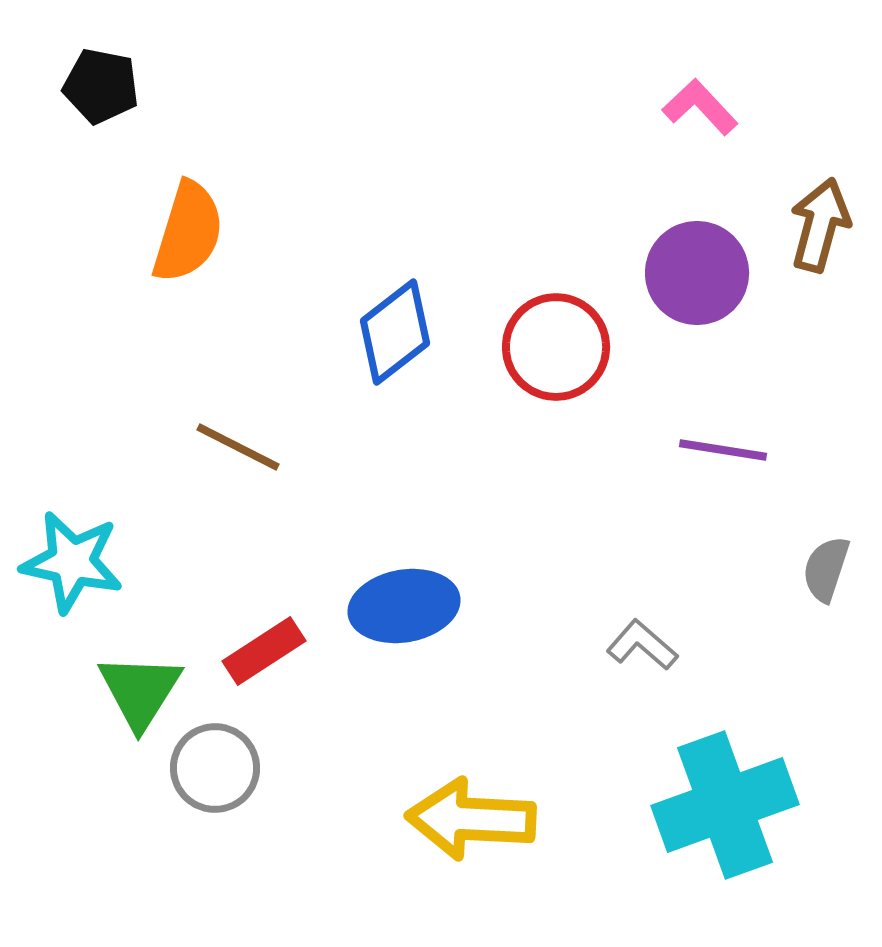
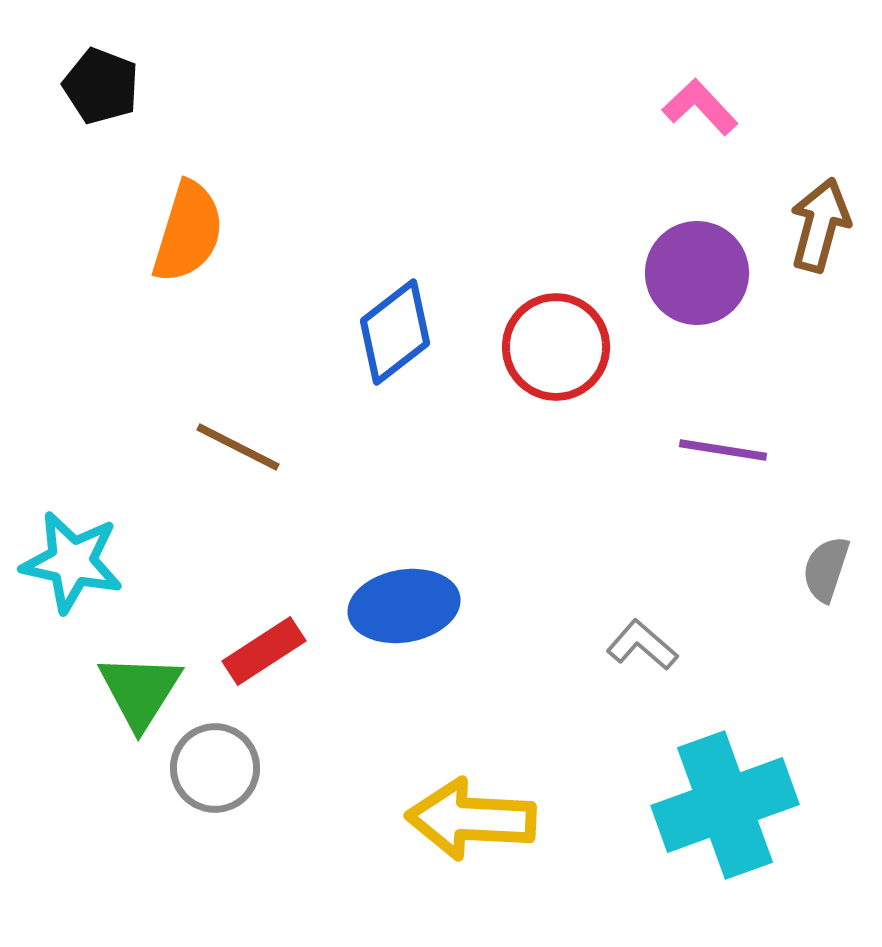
black pentagon: rotated 10 degrees clockwise
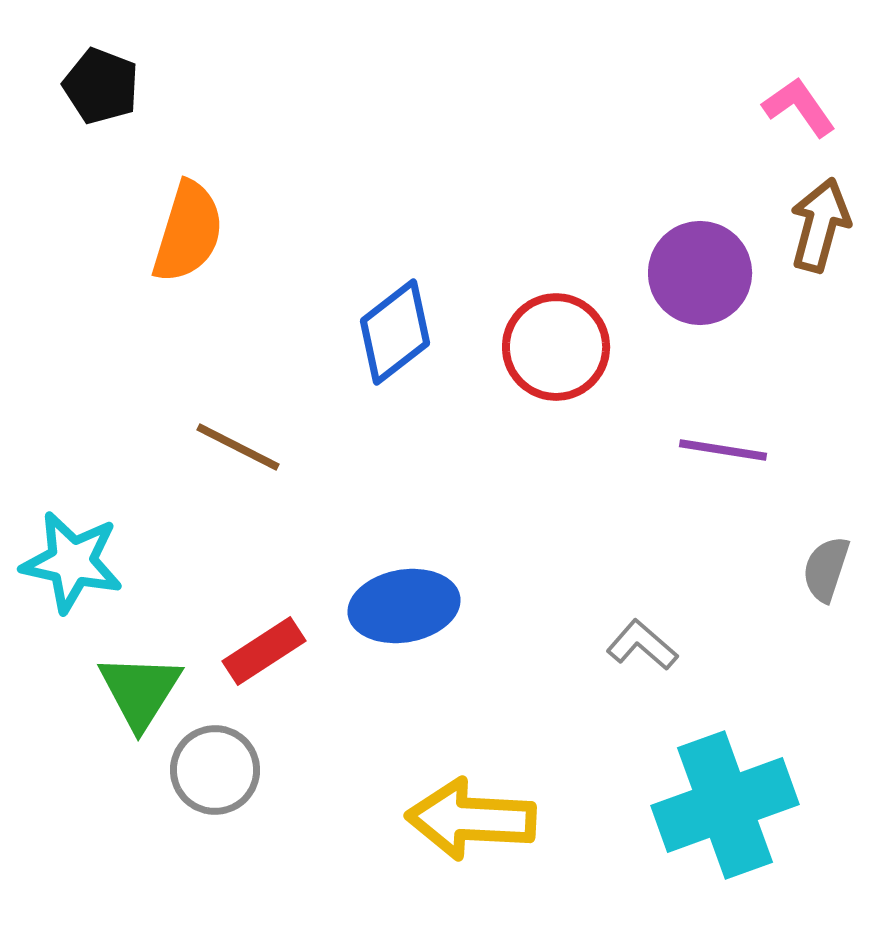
pink L-shape: moved 99 px right; rotated 8 degrees clockwise
purple circle: moved 3 px right
gray circle: moved 2 px down
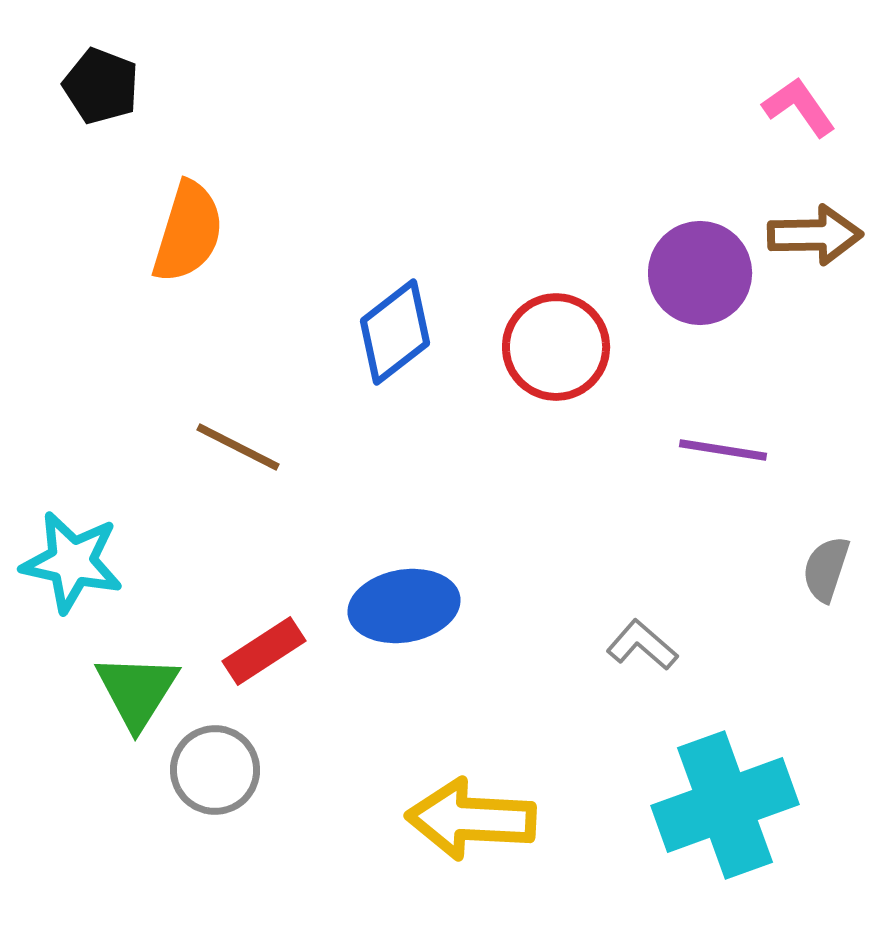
brown arrow: moved 5 px left, 10 px down; rotated 74 degrees clockwise
green triangle: moved 3 px left
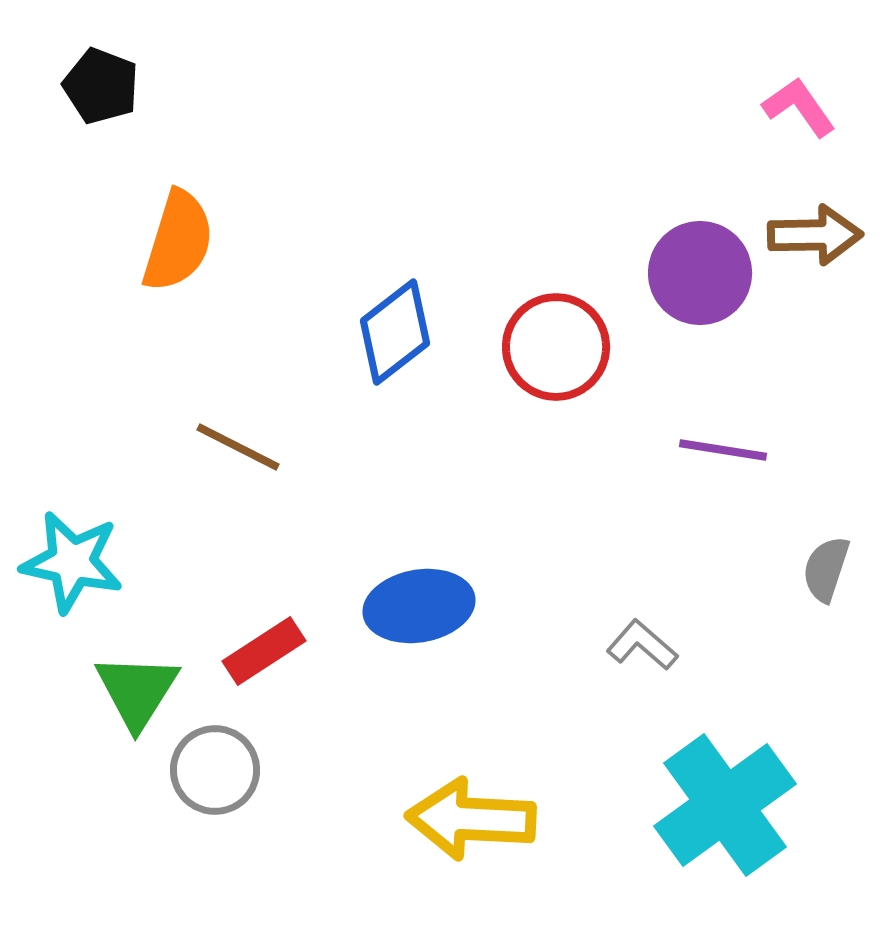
orange semicircle: moved 10 px left, 9 px down
blue ellipse: moved 15 px right
cyan cross: rotated 16 degrees counterclockwise
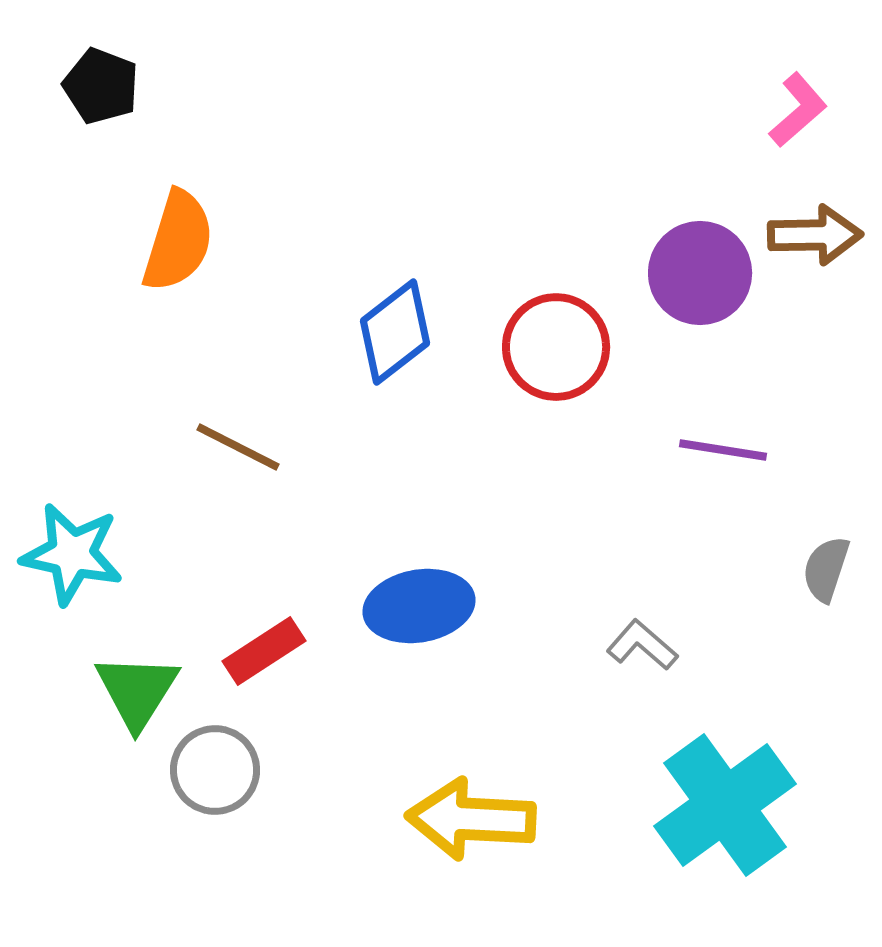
pink L-shape: moved 1 px left, 3 px down; rotated 84 degrees clockwise
cyan star: moved 8 px up
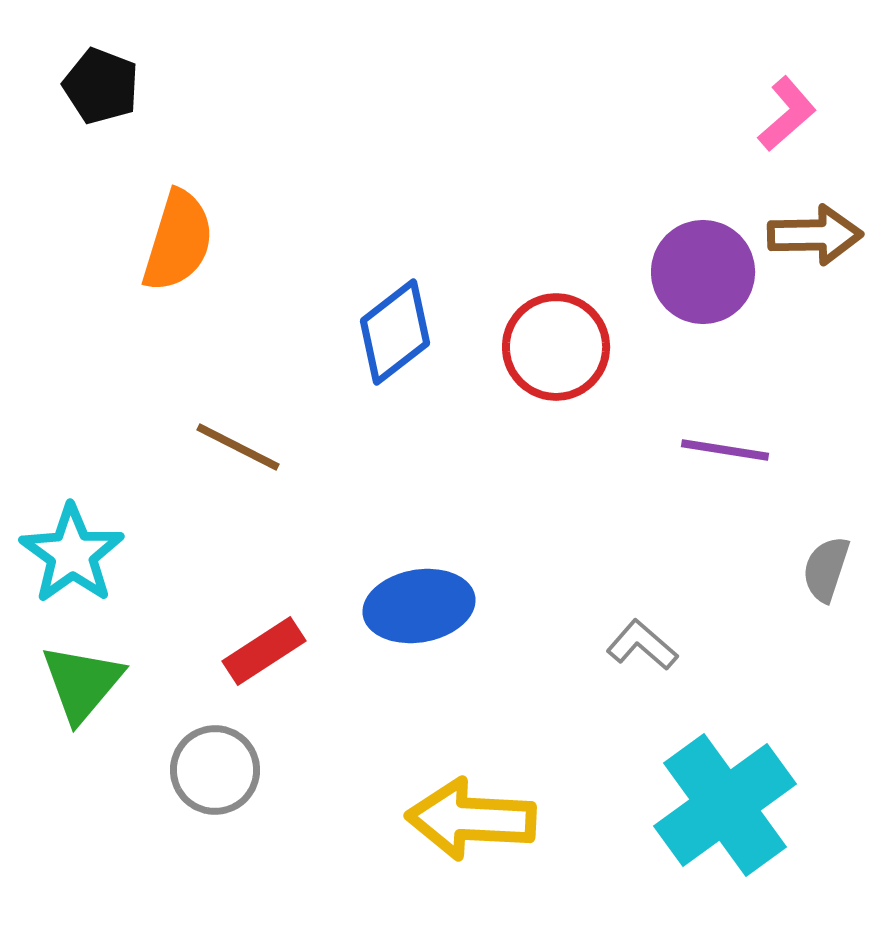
pink L-shape: moved 11 px left, 4 px down
purple circle: moved 3 px right, 1 px up
purple line: moved 2 px right
cyan star: rotated 24 degrees clockwise
green triangle: moved 55 px left, 8 px up; rotated 8 degrees clockwise
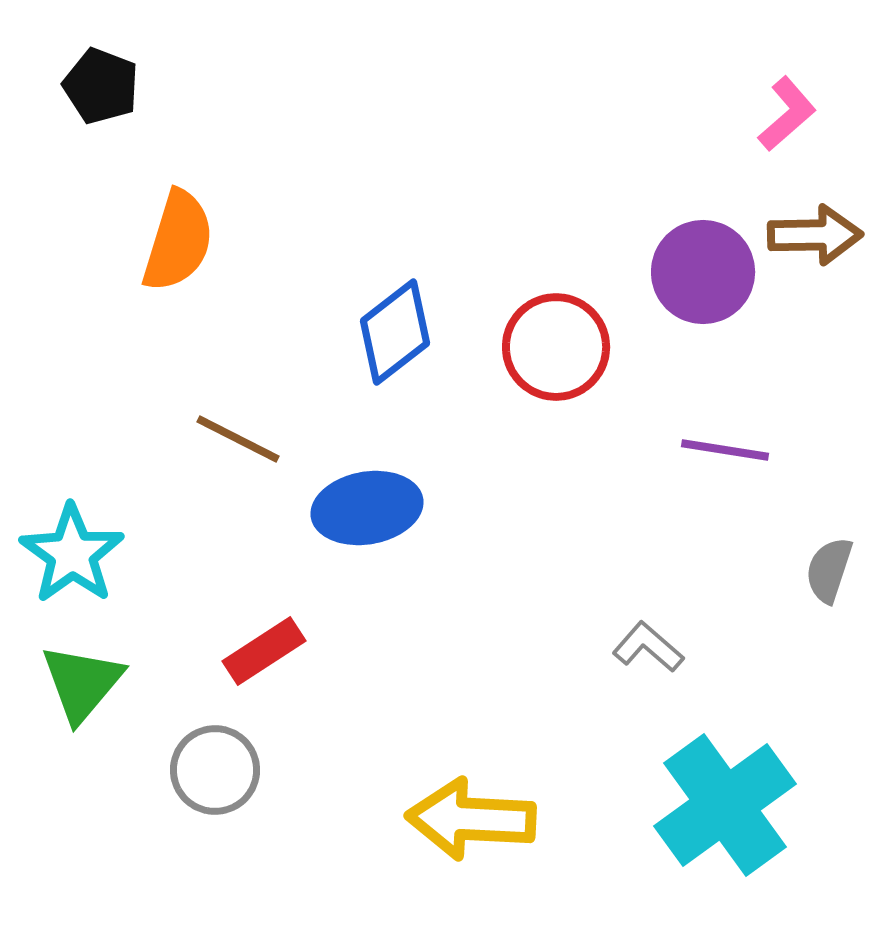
brown line: moved 8 px up
gray semicircle: moved 3 px right, 1 px down
blue ellipse: moved 52 px left, 98 px up
gray L-shape: moved 6 px right, 2 px down
